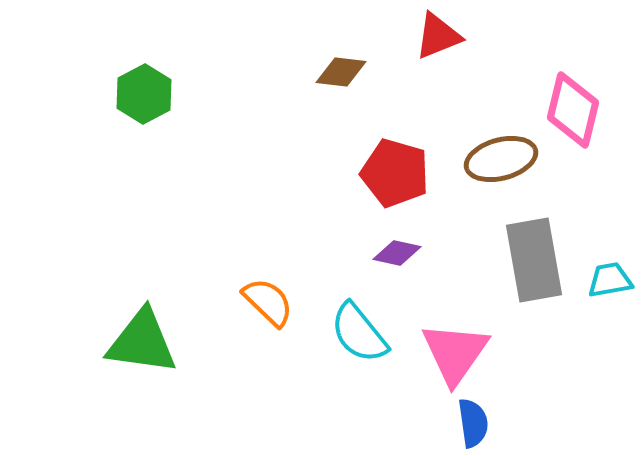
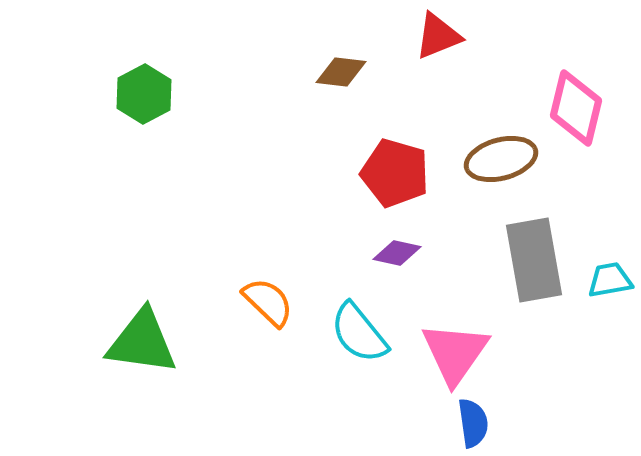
pink diamond: moved 3 px right, 2 px up
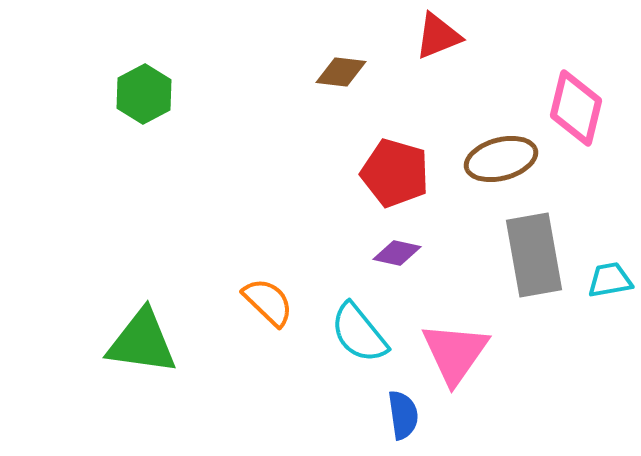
gray rectangle: moved 5 px up
blue semicircle: moved 70 px left, 8 px up
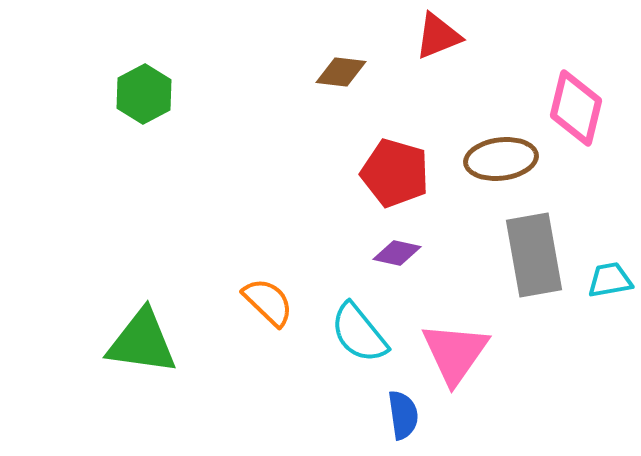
brown ellipse: rotated 8 degrees clockwise
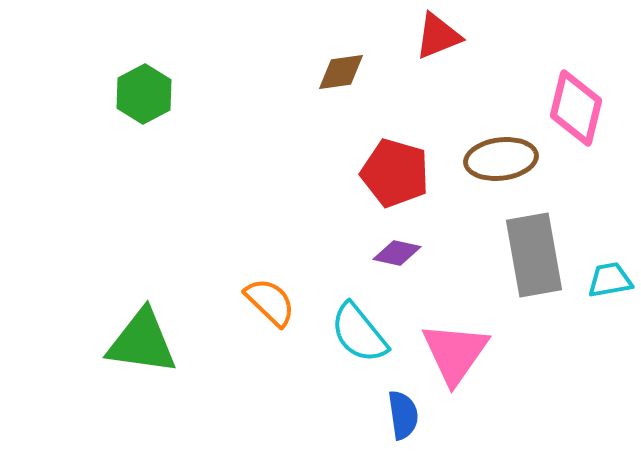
brown diamond: rotated 15 degrees counterclockwise
orange semicircle: moved 2 px right
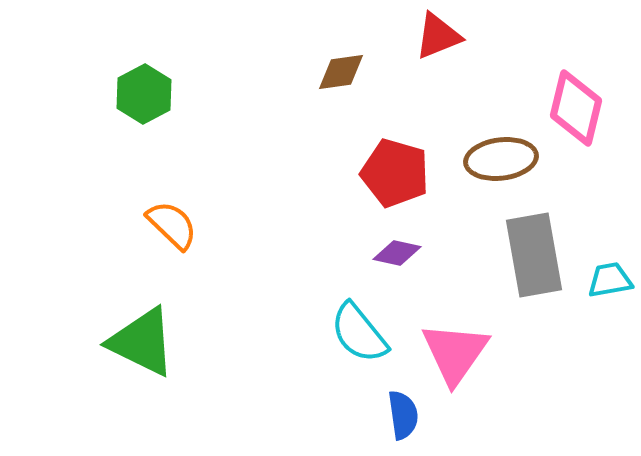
orange semicircle: moved 98 px left, 77 px up
green triangle: rotated 18 degrees clockwise
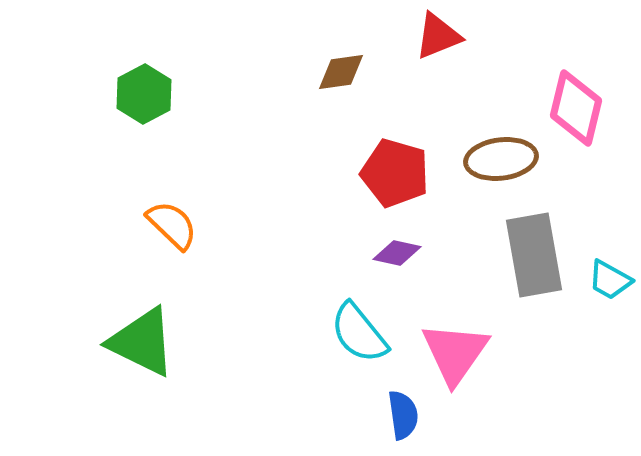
cyan trapezoid: rotated 141 degrees counterclockwise
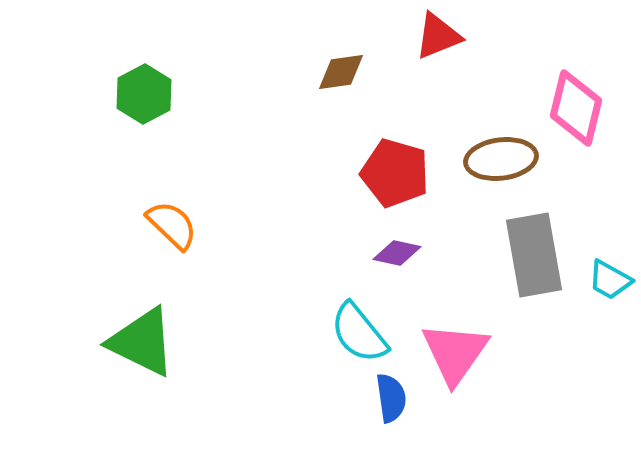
blue semicircle: moved 12 px left, 17 px up
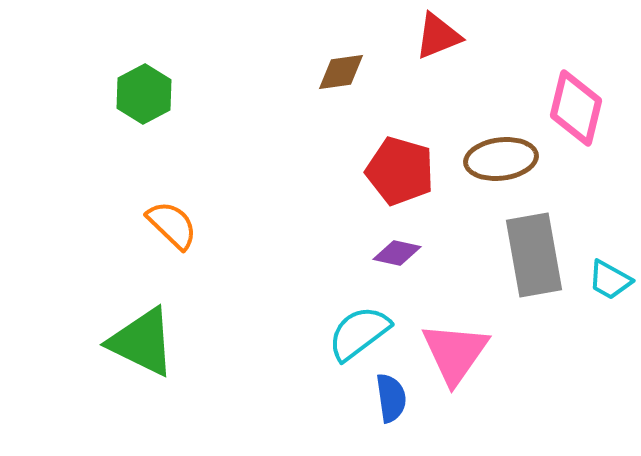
red pentagon: moved 5 px right, 2 px up
cyan semicircle: rotated 92 degrees clockwise
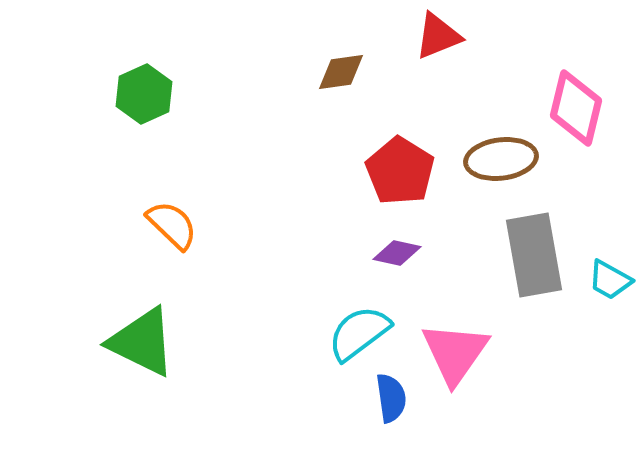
green hexagon: rotated 4 degrees clockwise
red pentagon: rotated 16 degrees clockwise
